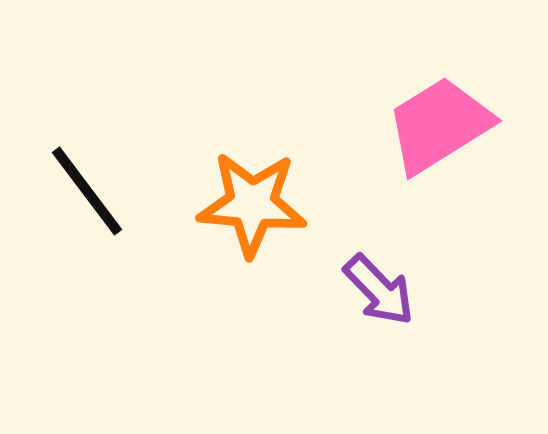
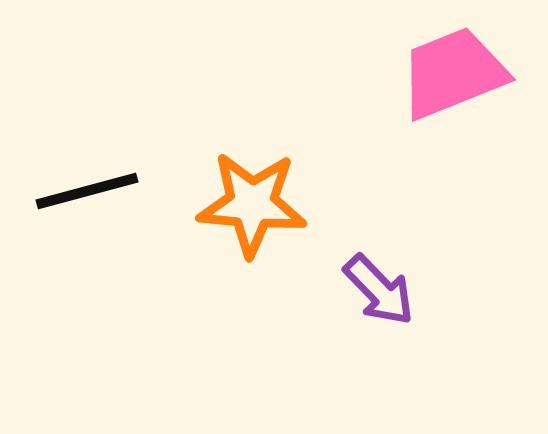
pink trapezoid: moved 14 px right, 52 px up; rotated 10 degrees clockwise
black line: rotated 68 degrees counterclockwise
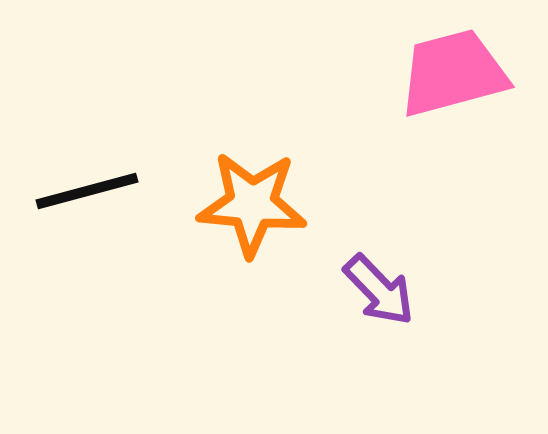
pink trapezoid: rotated 7 degrees clockwise
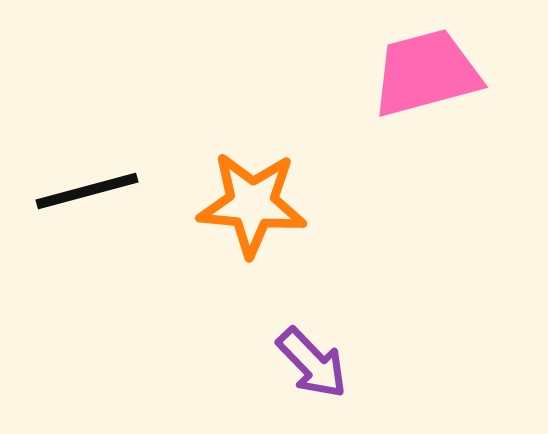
pink trapezoid: moved 27 px left
purple arrow: moved 67 px left, 73 px down
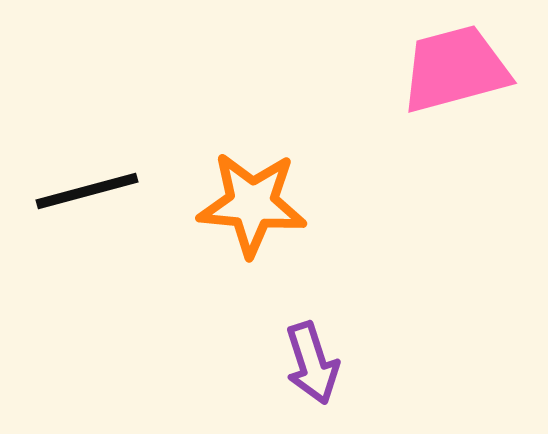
pink trapezoid: moved 29 px right, 4 px up
purple arrow: rotated 26 degrees clockwise
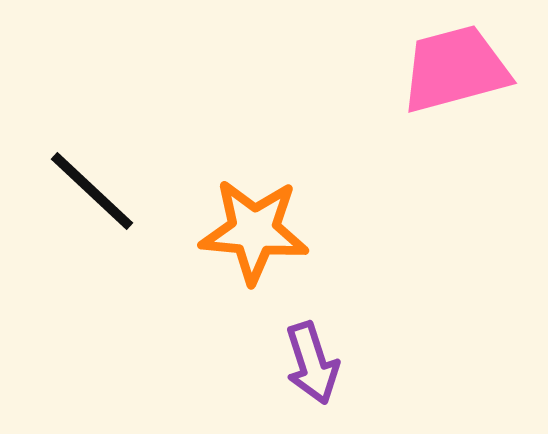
black line: moved 5 px right; rotated 58 degrees clockwise
orange star: moved 2 px right, 27 px down
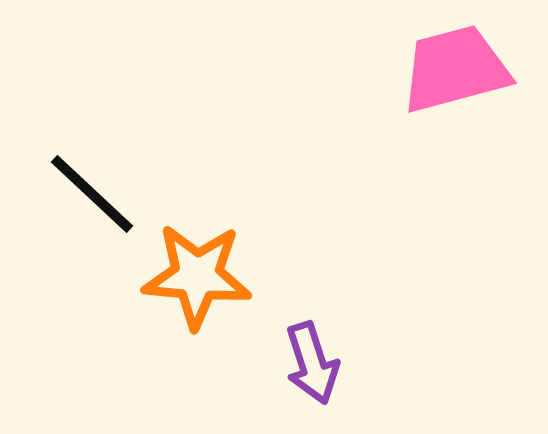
black line: moved 3 px down
orange star: moved 57 px left, 45 px down
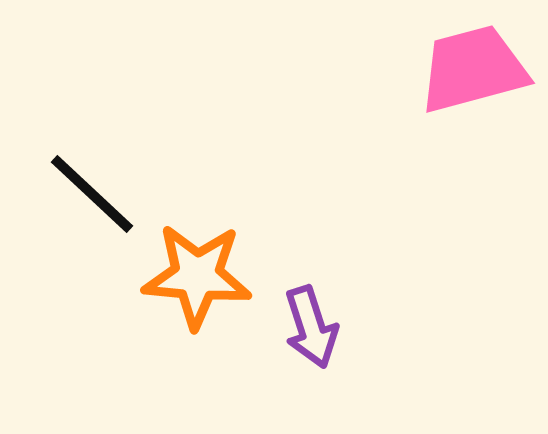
pink trapezoid: moved 18 px right
purple arrow: moved 1 px left, 36 px up
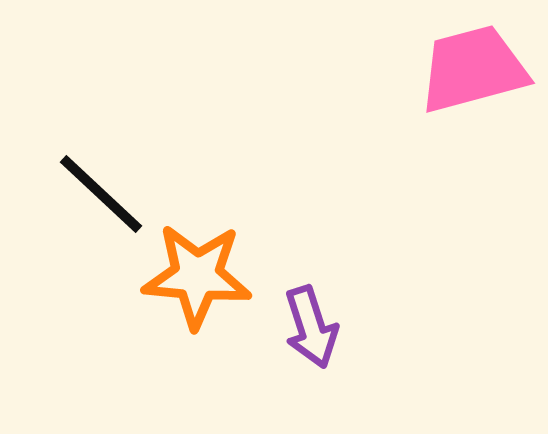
black line: moved 9 px right
